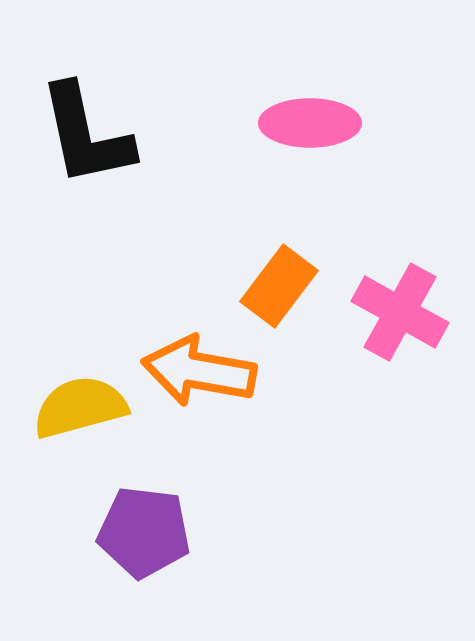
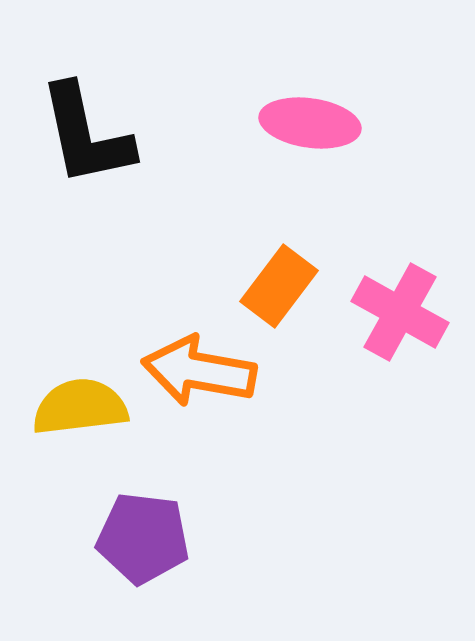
pink ellipse: rotated 8 degrees clockwise
yellow semicircle: rotated 8 degrees clockwise
purple pentagon: moved 1 px left, 6 px down
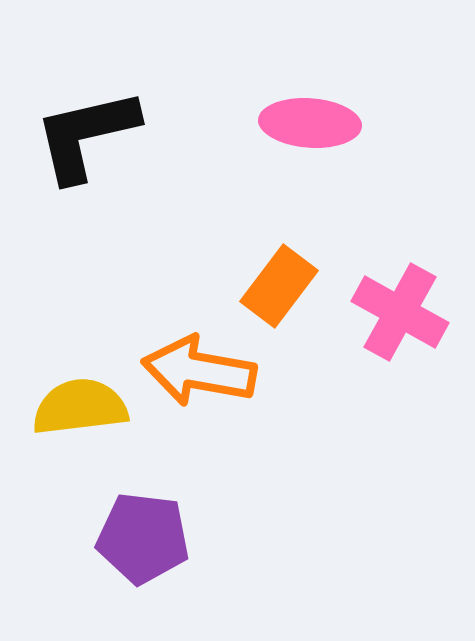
pink ellipse: rotated 4 degrees counterclockwise
black L-shape: rotated 89 degrees clockwise
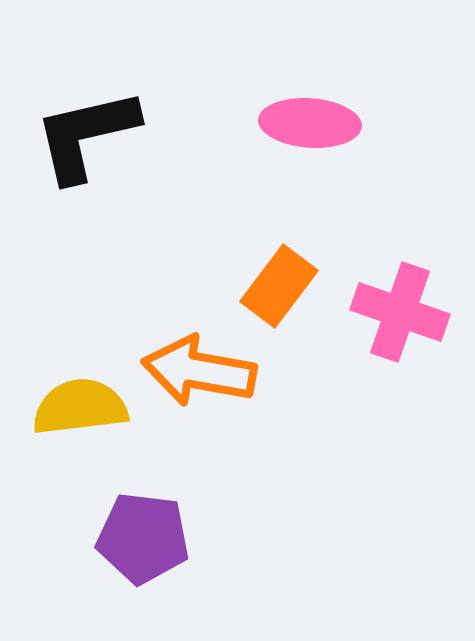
pink cross: rotated 10 degrees counterclockwise
